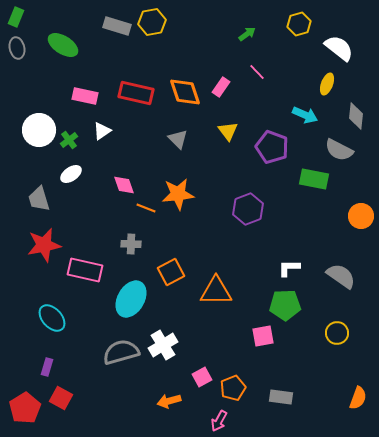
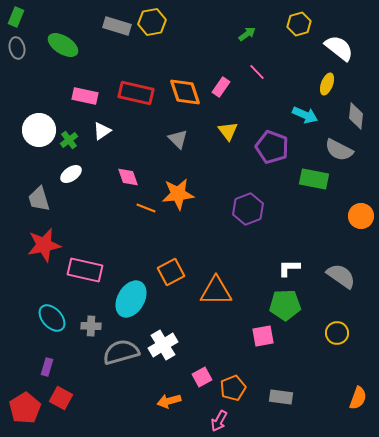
pink diamond at (124, 185): moved 4 px right, 8 px up
gray cross at (131, 244): moved 40 px left, 82 px down
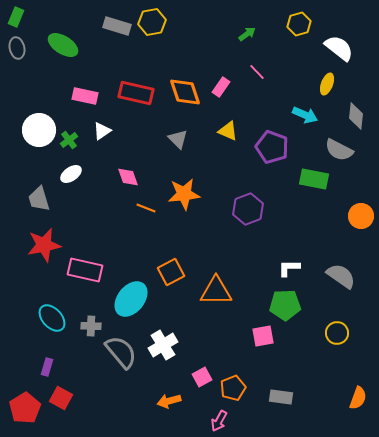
yellow triangle at (228, 131): rotated 30 degrees counterclockwise
orange star at (178, 194): moved 6 px right
cyan ellipse at (131, 299): rotated 9 degrees clockwise
gray semicircle at (121, 352): rotated 66 degrees clockwise
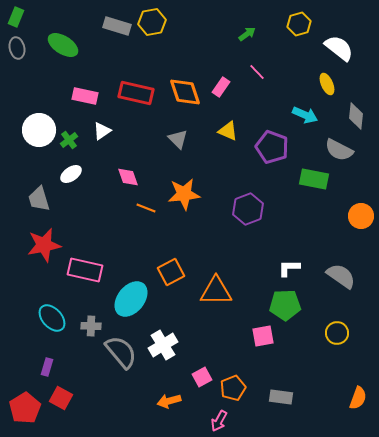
yellow ellipse at (327, 84): rotated 45 degrees counterclockwise
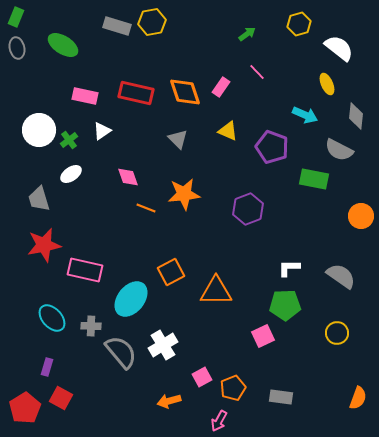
pink square at (263, 336): rotated 15 degrees counterclockwise
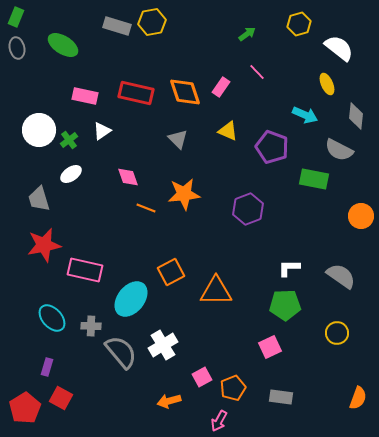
pink square at (263, 336): moved 7 px right, 11 px down
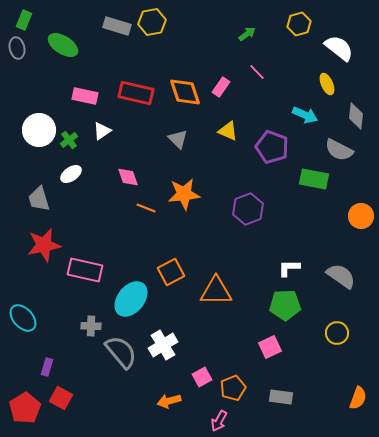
green rectangle at (16, 17): moved 8 px right, 3 px down
cyan ellipse at (52, 318): moved 29 px left
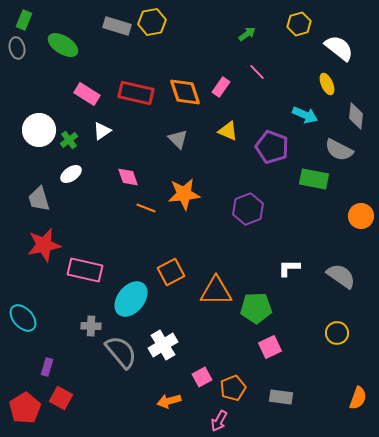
pink rectangle at (85, 96): moved 2 px right, 2 px up; rotated 20 degrees clockwise
green pentagon at (285, 305): moved 29 px left, 3 px down
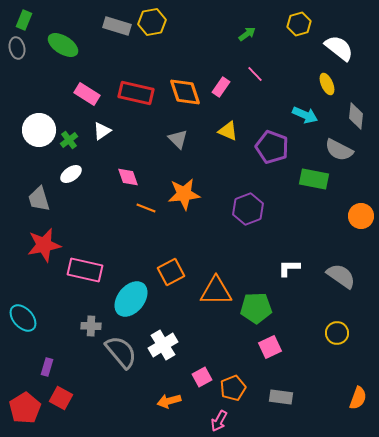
pink line at (257, 72): moved 2 px left, 2 px down
